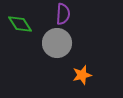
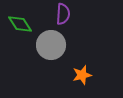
gray circle: moved 6 px left, 2 px down
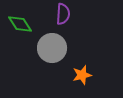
gray circle: moved 1 px right, 3 px down
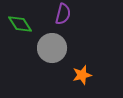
purple semicircle: rotated 10 degrees clockwise
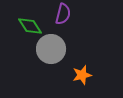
green diamond: moved 10 px right, 2 px down
gray circle: moved 1 px left, 1 px down
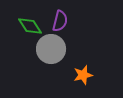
purple semicircle: moved 3 px left, 7 px down
orange star: moved 1 px right
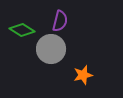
green diamond: moved 8 px left, 4 px down; rotated 25 degrees counterclockwise
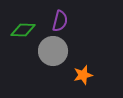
green diamond: moved 1 px right; rotated 30 degrees counterclockwise
gray circle: moved 2 px right, 2 px down
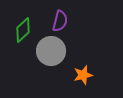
green diamond: rotated 45 degrees counterclockwise
gray circle: moved 2 px left
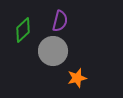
gray circle: moved 2 px right
orange star: moved 6 px left, 3 px down
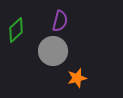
green diamond: moved 7 px left
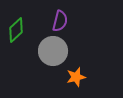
orange star: moved 1 px left, 1 px up
